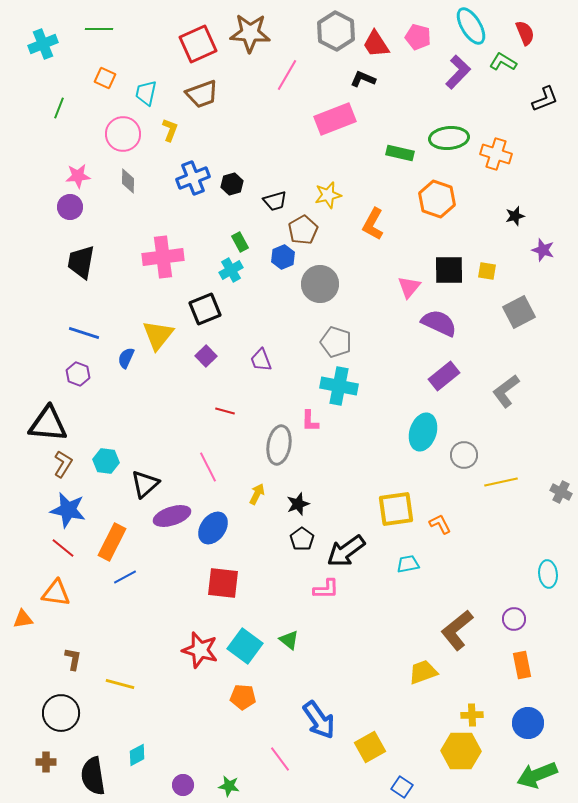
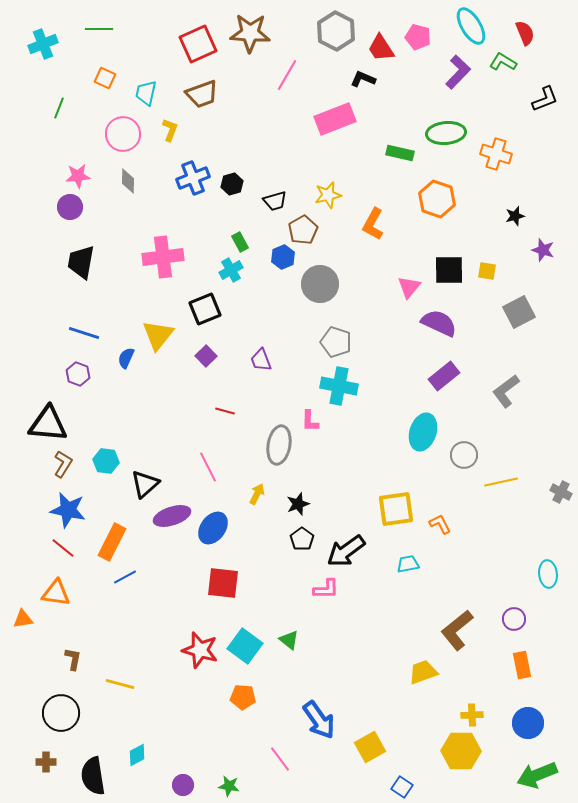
red trapezoid at (376, 44): moved 5 px right, 4 px down
green ellipse at (449, 138): moved 3 px left, 5 px up
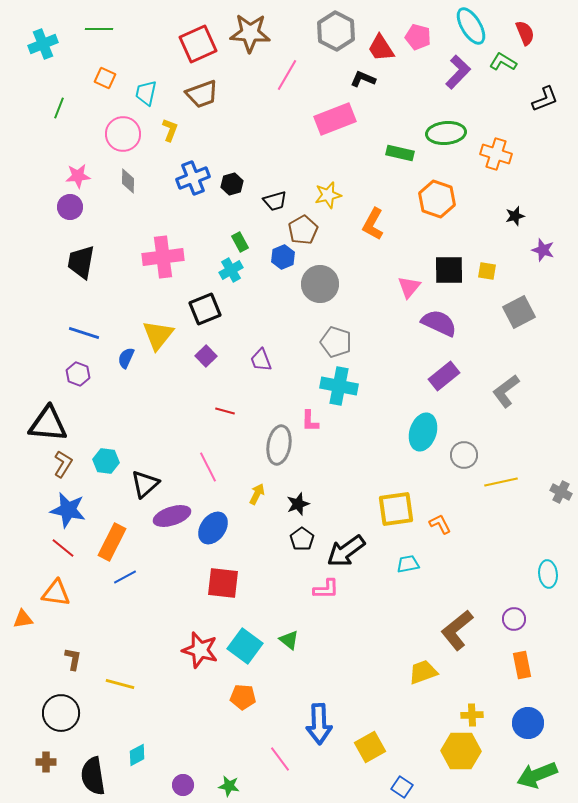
blue arrow at (319, 720): moved 4 px down; rotated 33 degrees clockwise
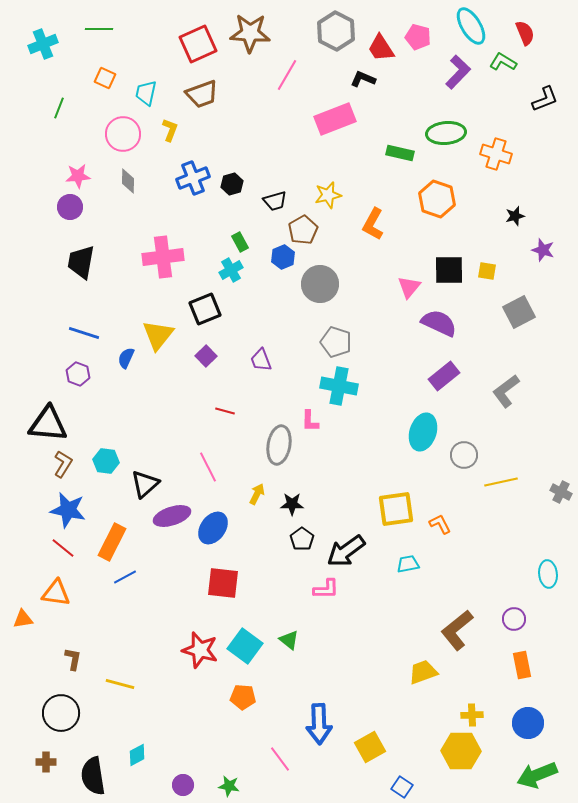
black star at (298, 504): moved 6 px left; rotated 20 degrees clockwise
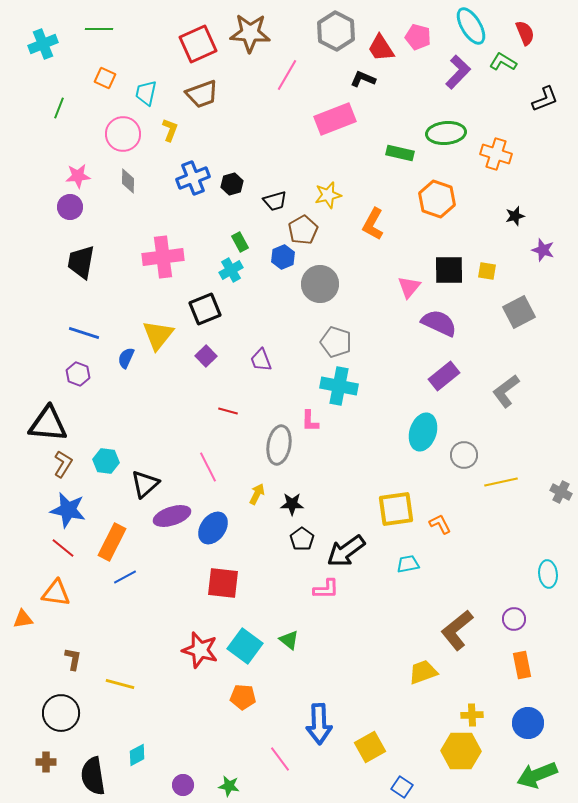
red line at (225, 411): moved 3 px right
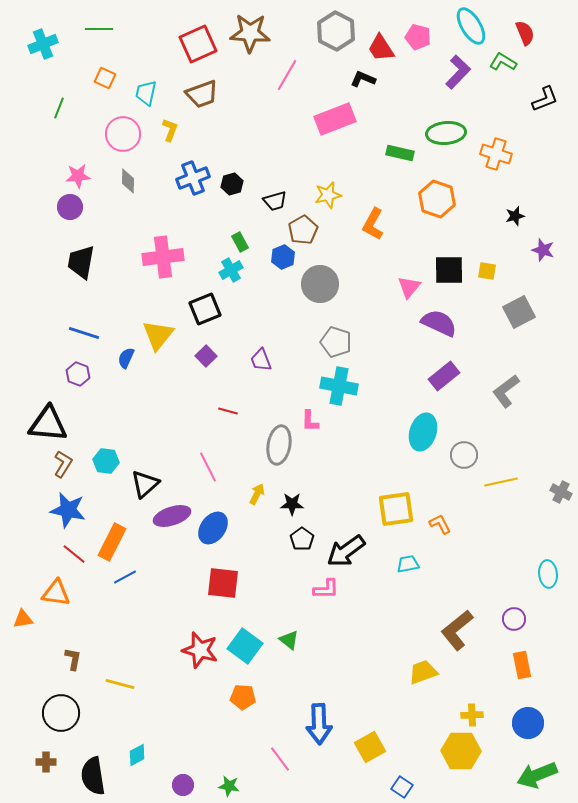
red line at (63, 548): moved 11 px right, 6 px down
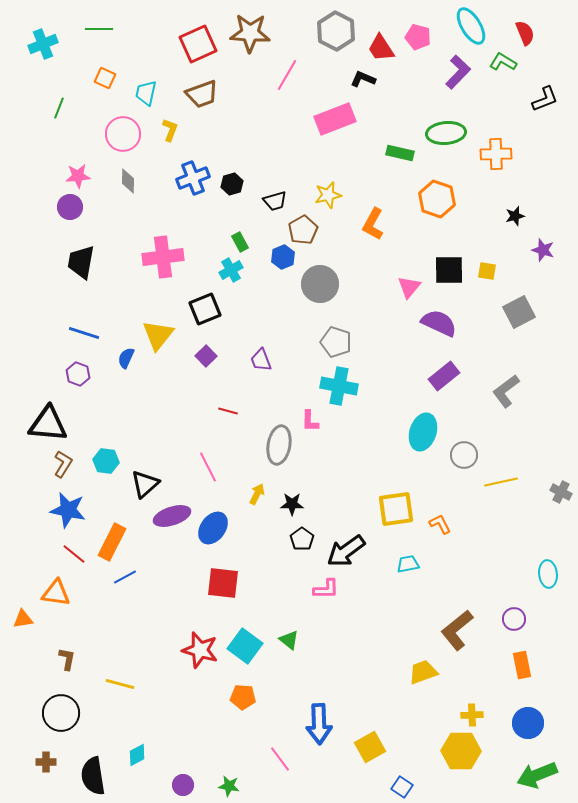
orange cross at (496, 154): rotated 20 degrees counterclockwise
brown L-shape at (73, 659): moved 6 px left
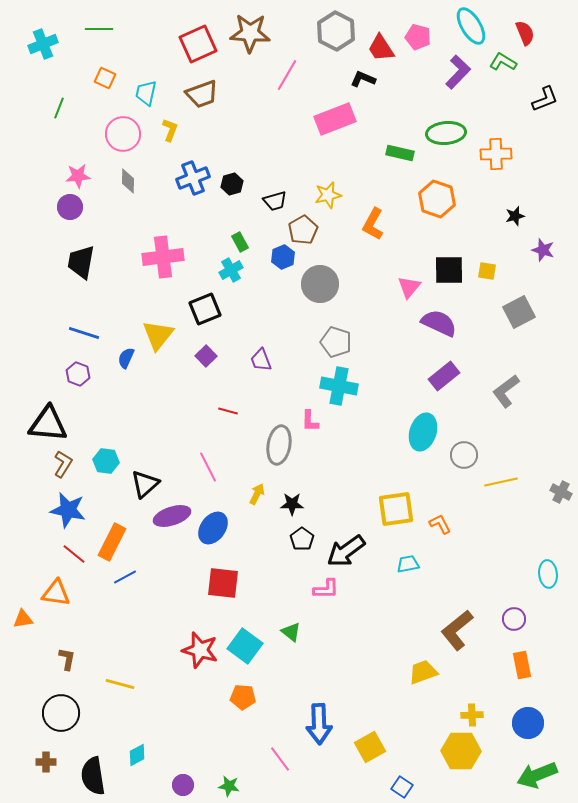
green triangle at (289, 640): moved 2 px right, 8 px up
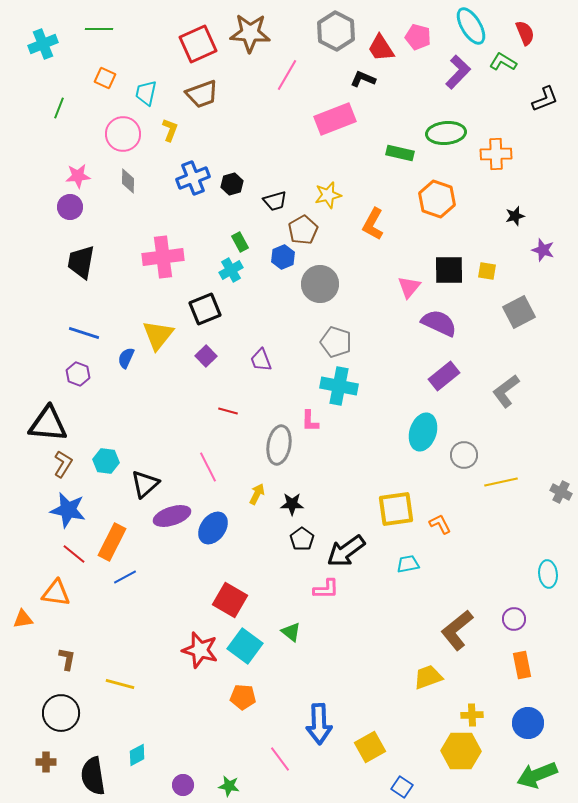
red square at (223, 583): moved 7 px right, 17 px down; rotated 24 degrees clockwise
yellow trapezoid at (423, 672): moved 5 px right, 5 px down
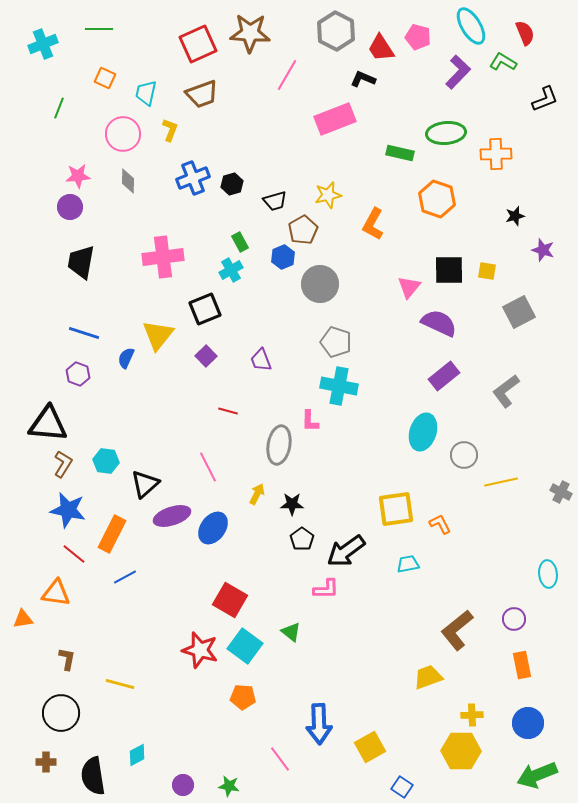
orange rectangle at (112, 542): moved 8 px up
